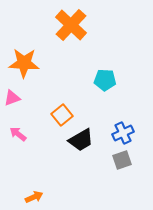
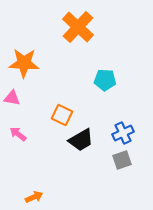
orange cross: moved 7 px right, 2 px down
pink triangle: rotated 30 degrees clockwise
orange square: rotated 25 degrees counterclockwise
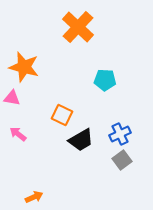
orange star: moved 4 px down; rotated 12 degrees clockwise
blue cross: moved 3 px left, 1 px down
gray square: rotated 18 degrees counterclockwise
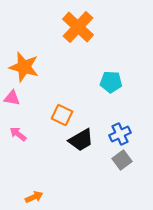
cyan pentagon: moved 6 px right, 2 px down
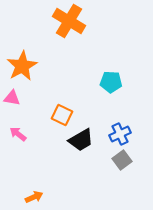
orange cross: moved 9 px left, 6 px up; rotated 12 degrees counterclockwise
orange star: moved 2 px left, 1 px up; rotated 28 degrees clockwise
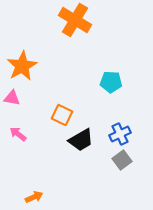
orange cross: moved 6 px right, 1 px up
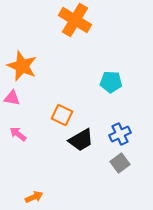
orange star: rotated 20 degrees counterclockwise
gray square: moved 2 px left, 3 px down
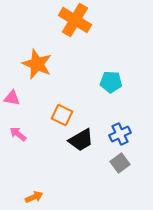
orange star: moved 15 px right, 2 px up
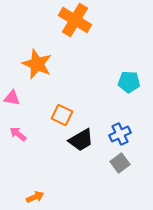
cyan pentagon: moved 18 px right
orange arrow: moved 1 px right
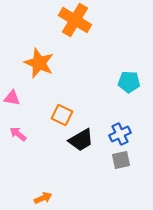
orange star: moved 2 px right, 1 px up
gray square: moved 1 px right, 3 px up; rotated 24 degrees clockwise
orange arrow: moved 8 px right, 1 px down
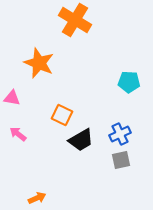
orange arrow: moved 6 px left
